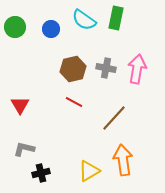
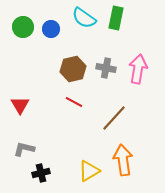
cyan semicircle: moved 2 px up
green circle: moved 8 px right
pink arrow: moved 1 px right
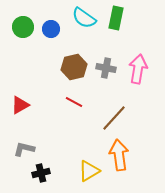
brown hexagon: moved 1 px right, 2 px up
red triangle: rotated 30 degrees clockwise
orange arrow: moved 4 px left, 5 px up
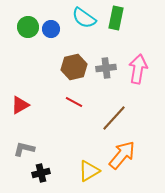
green circle: moved 5 px right
gray cross: rotated 18 degrees counterclockwise
orange arrow: moved 3 px right; rotated 48 degrees clockwise
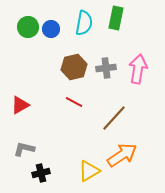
cyan semicircle: moved 5 px down; rotated 115 degrees counterclockwise
orange arrow: rotated 16 degrees clockwise
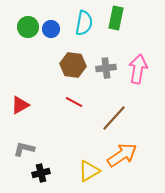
brown hexagon: moved 1 px left, 2 px up; rotated 20 degrees clockwise
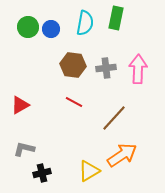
cyan semicircle: moved 1 px right
pink arrow: rotated 8 degrees counterclockwise
black cross: moved 1 px right
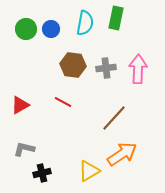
green circle: moved 2 px left, 2 px down
red line: moved 11 px left
orange arrow: moved 1 px up
